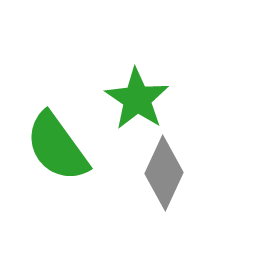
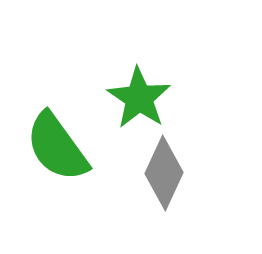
green star: moved 2 px right, 1 px up
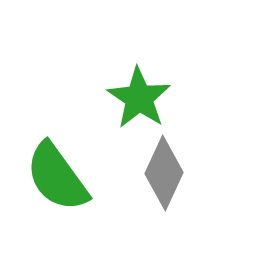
green semicircle: moved 30 px down
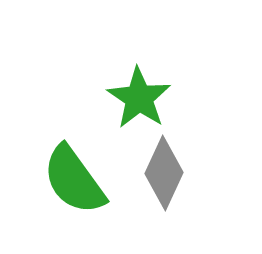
green semicircle: moved 17 px right, 3 px down
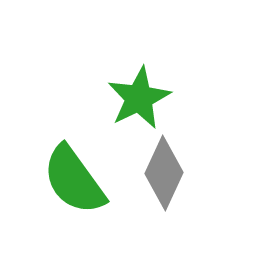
green star: rotated 12 degrees clockwise
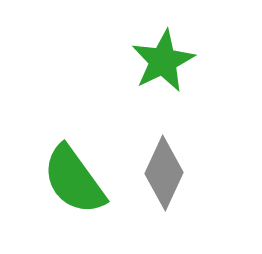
green star: moved 24 px right, 37 px up
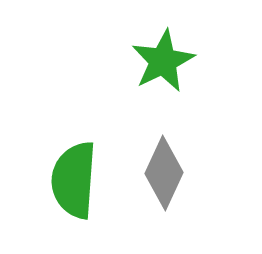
green semicircle: rotated 40 degrees clockwise
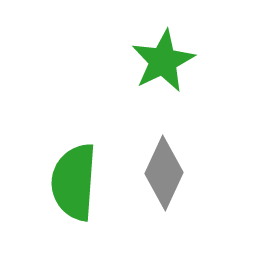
green semicircle: moved 2 px down
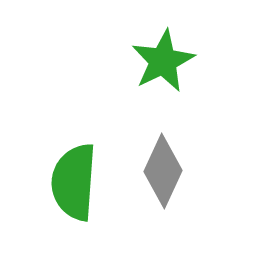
gray diamond: moved 1 px left, 2 px up
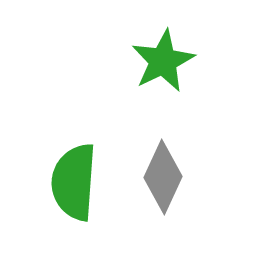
gray diamond: moved 6 px down
